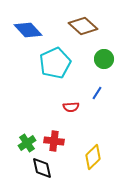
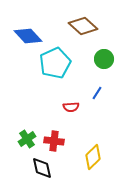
blue diamond: moved 6 px down
green cross: moved 4 px up
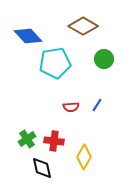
brown diamond: rotated 12 degrees counterclockwise
cyan pentagon: rotated 16 degrees clockwise
blue line: moved 12 px down
yellow diamond: moved 9 px left; rotated 15 degrees counterclockwise
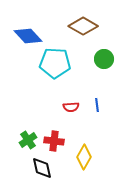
cyan pentagon: rotated 12 degrees clockwise
blue line: rotated 40 degrees counterclockwise
green cross: moved 1 px right, 1 px down
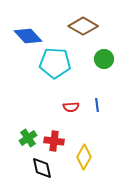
green cross: moved 2 px up
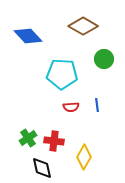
cyan pentagon: moved 7 px right, 11 px down
